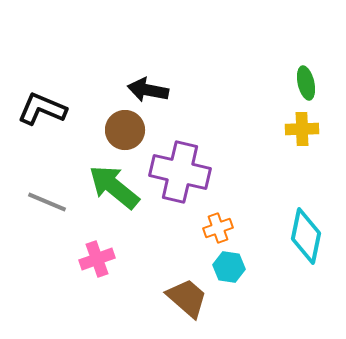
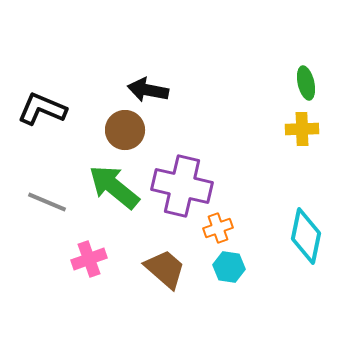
purple cross: moved 2 px right, 14 px down
pink cross: moved 8 px left
brown trapezoid: moved 22 px left, 29 px up
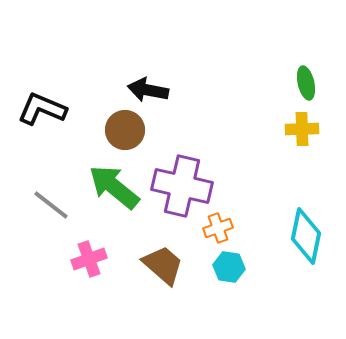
gray line: moved 4 px right, 3 px down; rotated 15 degrees clockwise
brown trapezoid: moved 2 px left, 4 px up
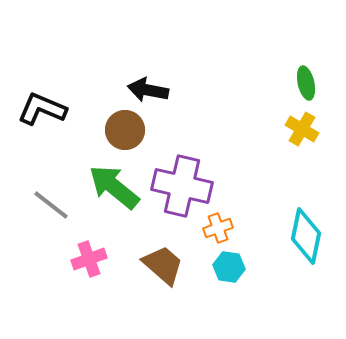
yellow cross: rotated 32 degrees clockwise
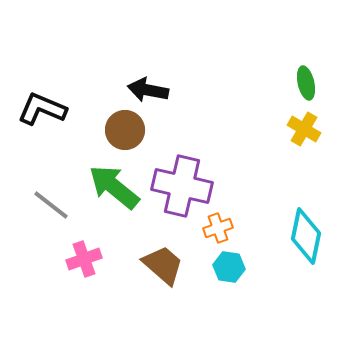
yellow cross: moved 2 px right
pink cross: moved 5 px left
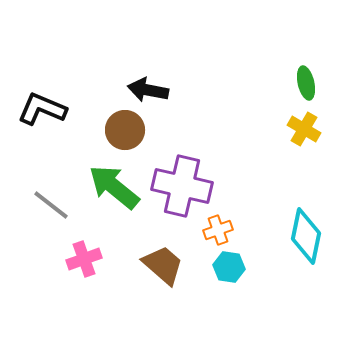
orange cross: moved 2 px down
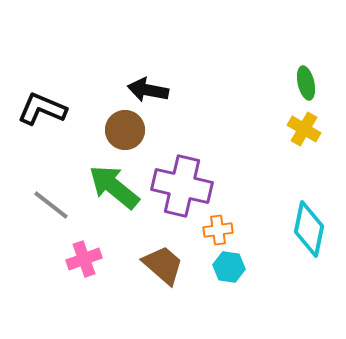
orange cross: rotated 12 degrees clockwise
cyan diamond: moved 3 px right, 7 px up
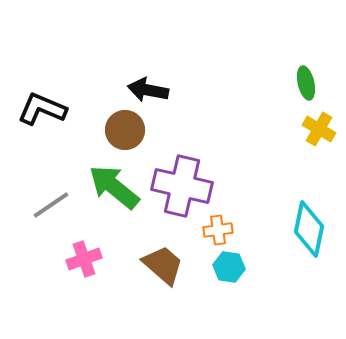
yellow cross: moved 15 px right
gray line: rotated 72 degrees counterclockwise
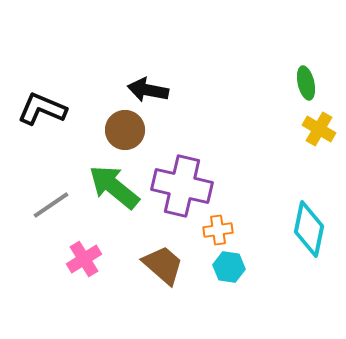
pink cross: rotated 12 degrees counterclockwise
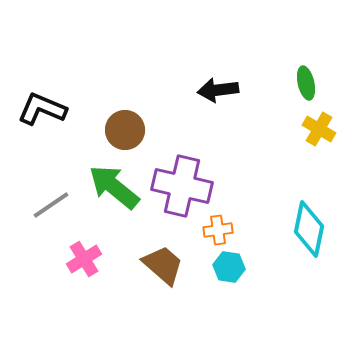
black arrow: moved 70 px right; rotated 18 degrees counterclockwise
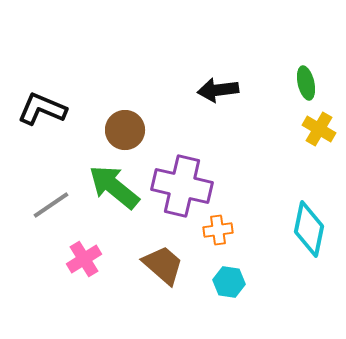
cyan hexagon: moved 15 px down
